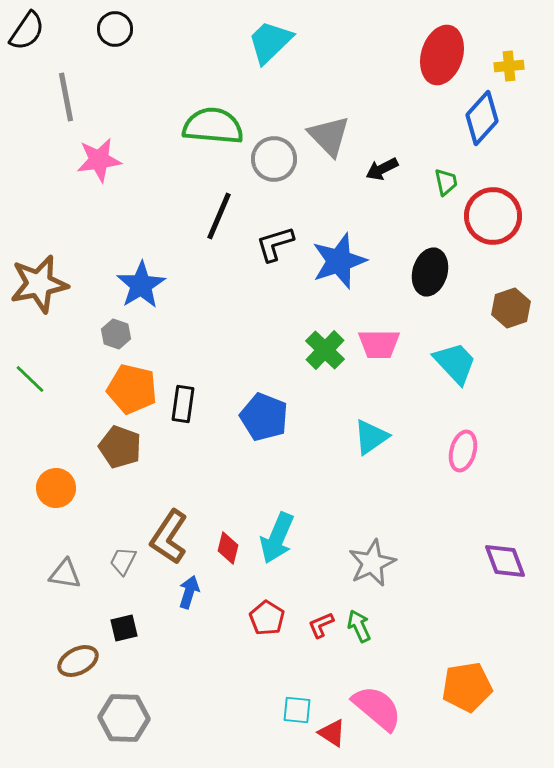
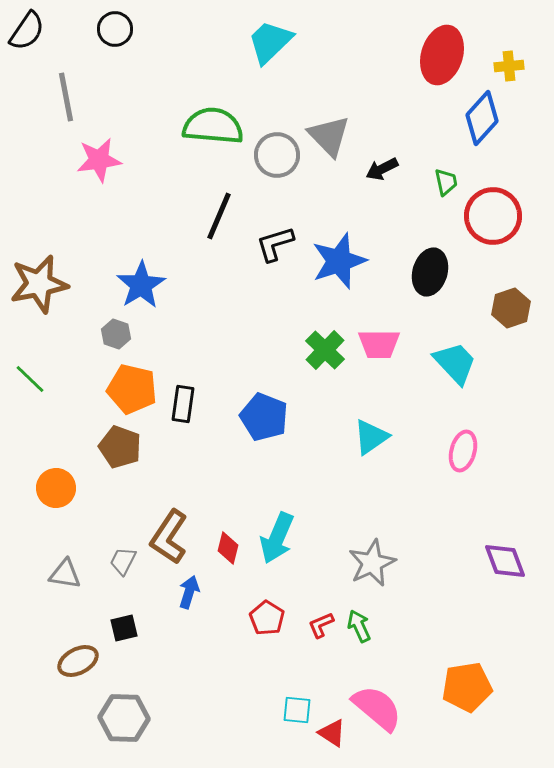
gray circle at (274, 159): moved 3 px right, 4 px up
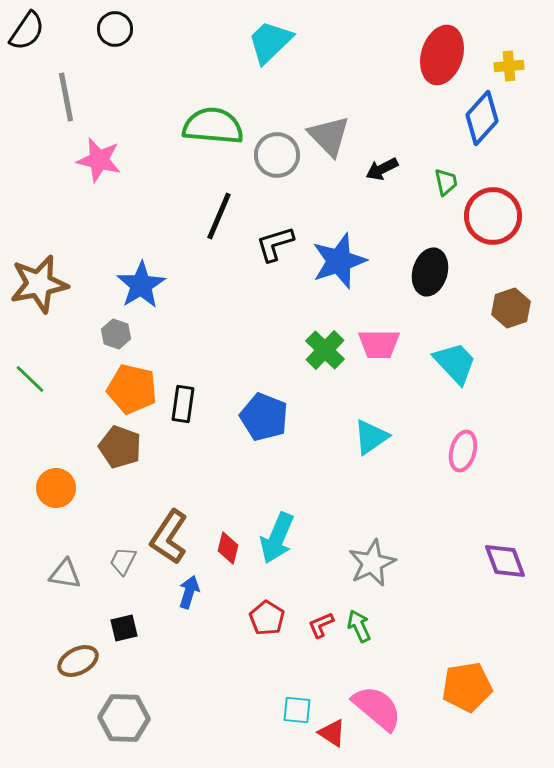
pink star at (99, 160): rotated 21 degrees clockwise
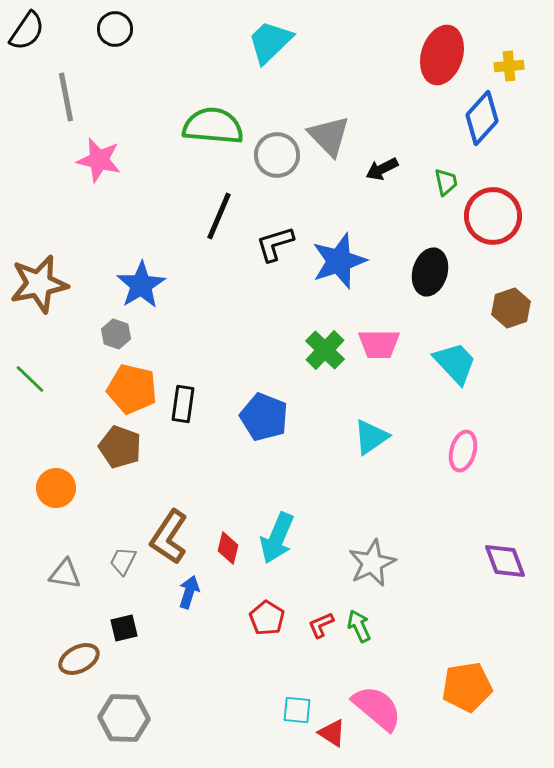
brown ellipse at (78, 661): moved 1 px right, 2 px up
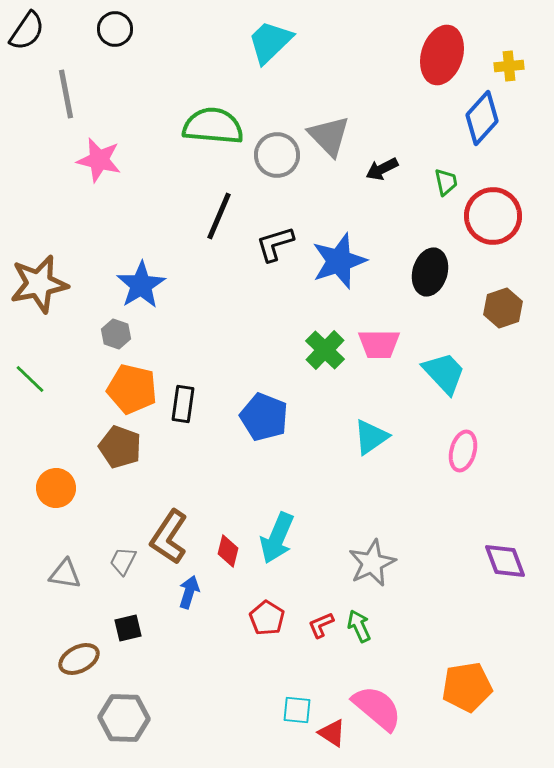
gray line at (66, 97): moved 3 px up
brown hexagon at (511, 308): moved 8 px left
cyan trapezoid at (455, 363): moved 11 px left, 10 px down
red diamond at (228, 548): moved 3 px down
black square at (124, 628): moved 4 px right
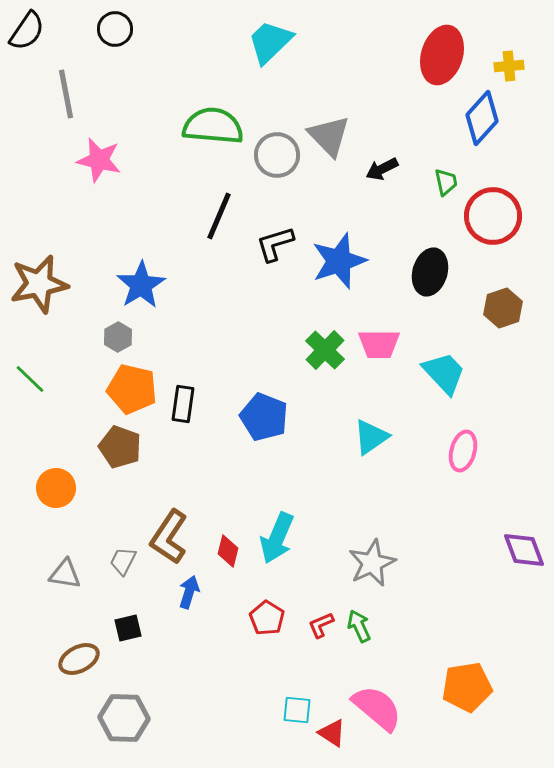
gray hexagon at (116, 334): moved 2 px right, 3 px down; rotated 12 degrees clockwise
purple diamond at (505, 561): moved 19 px right, 11 px up
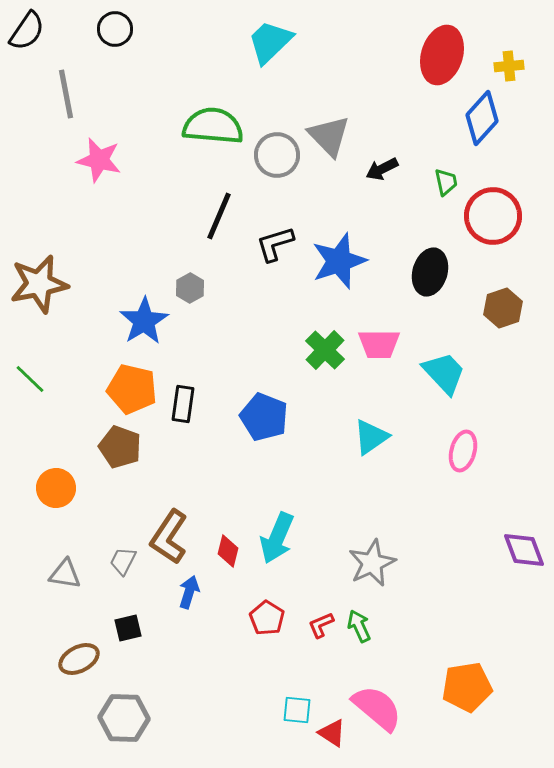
blue star at (141, 285): moved 3 px right, 36 px down
gray hexagon at (118, 337): moved 72 px right, 49 px up
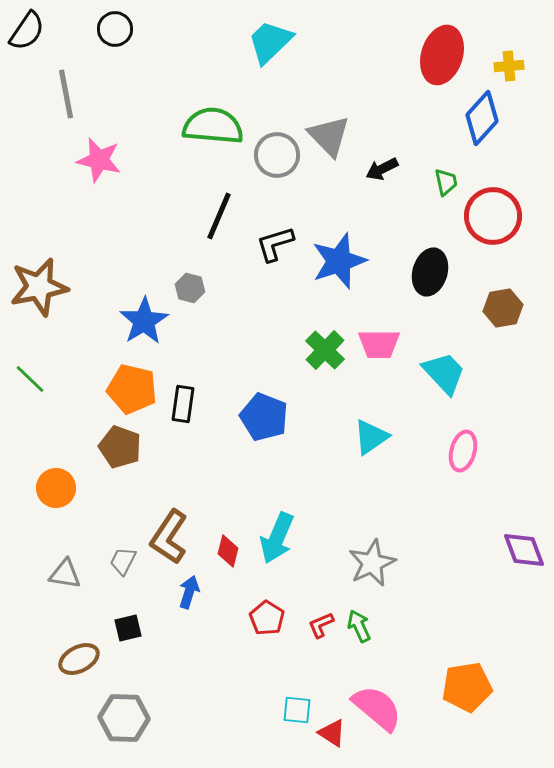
brown star at (39, 284): moved 3 px down
gray hexagon at (190, 288): rotated 16 degrees counterclockwise
brown hexagon at (503, 308): rotated 9 degrees clockwise
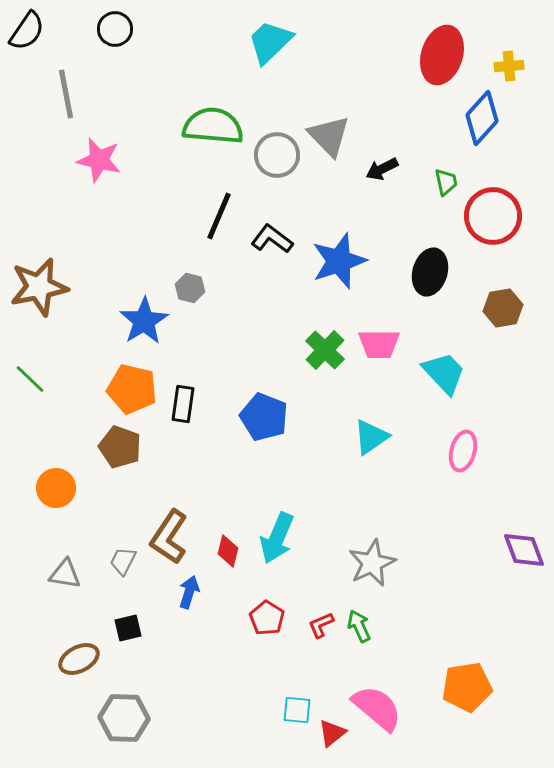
black L-shape at (275, 244): moved 3 px left, 5 px up; rotated 54 degrees clockwise
red triangle at (332, 733): rotated 48 degrees clockwise
